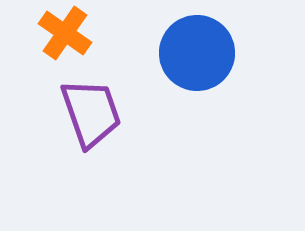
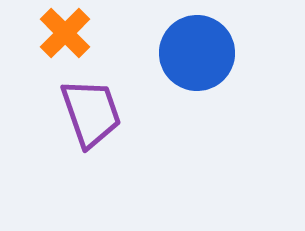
orange cross: rotated 10 degrees clockwise
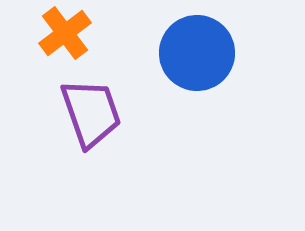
orange cross: rotated 8 degrees clockwise
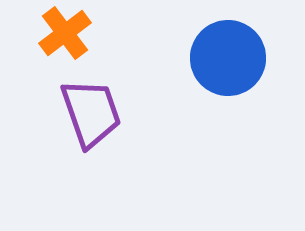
blue circle: moved 31 px right, 5 px down
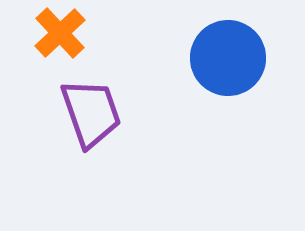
orange cross: moved 5 px left; rotated 6 degrees counterclockwise
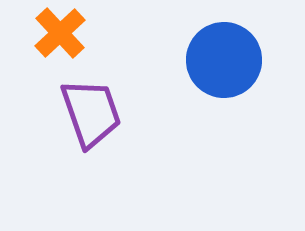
blue circle: moved 4 px left, 2 px down
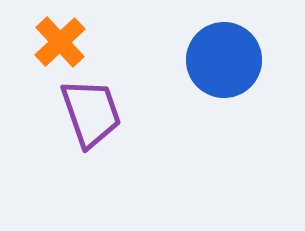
orange cross: moved 9 px down
